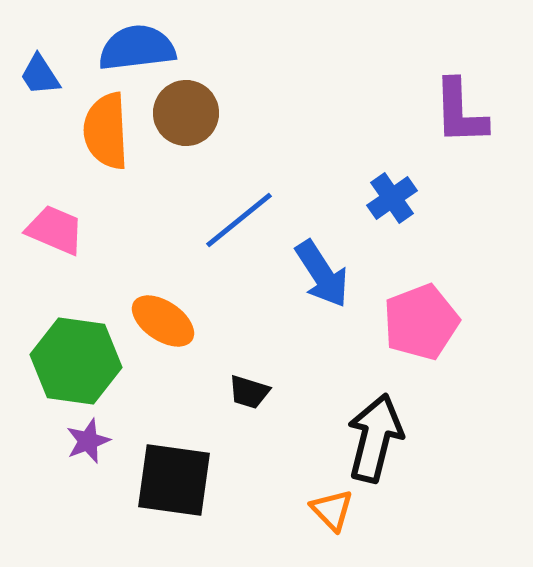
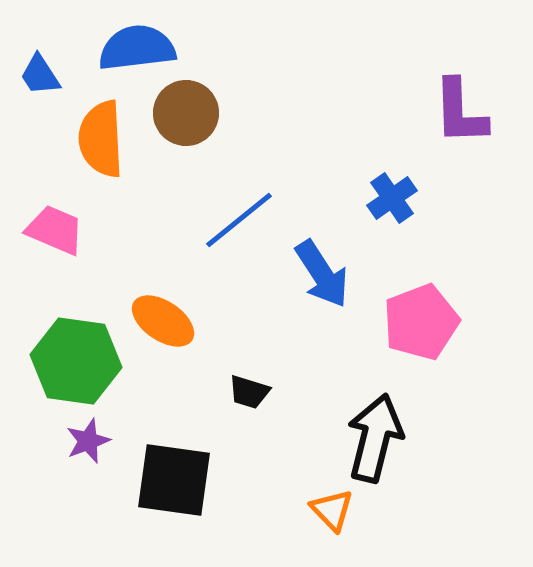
orange semicircle: moved 5 px left, 8 px down
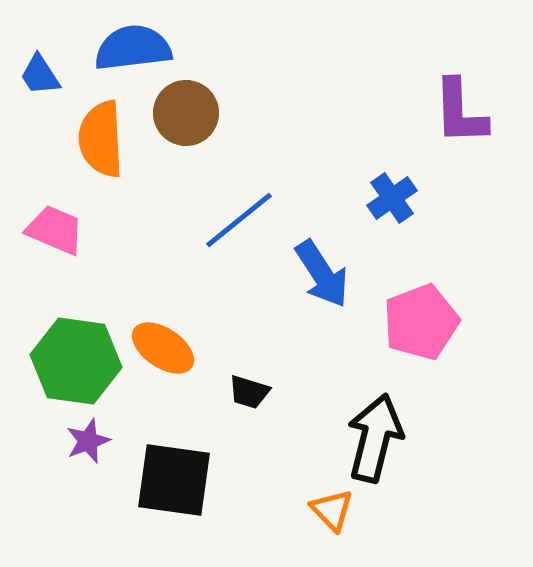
blue semicircle: moved 4 px left
orange ellipse: moved 27 px down
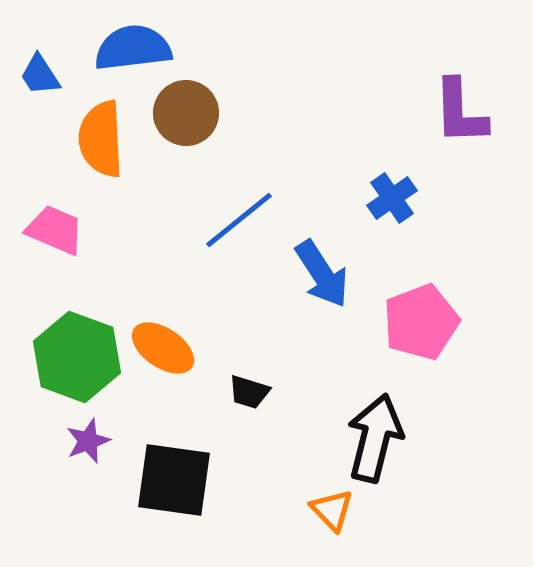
green hexagon: moved 1 px right, 4 px up; rotated 12 degrees clockwise
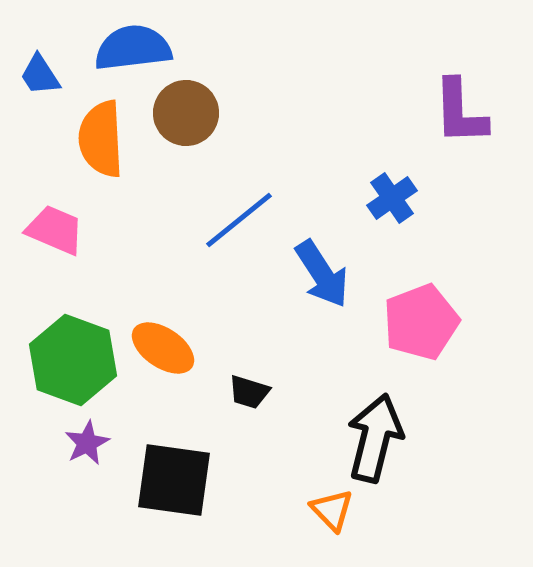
green hexagon: moved 4 px left, 3 px down
purple star: moved 1 px left, 2 px down; rotated 6 degrees counterclockwise
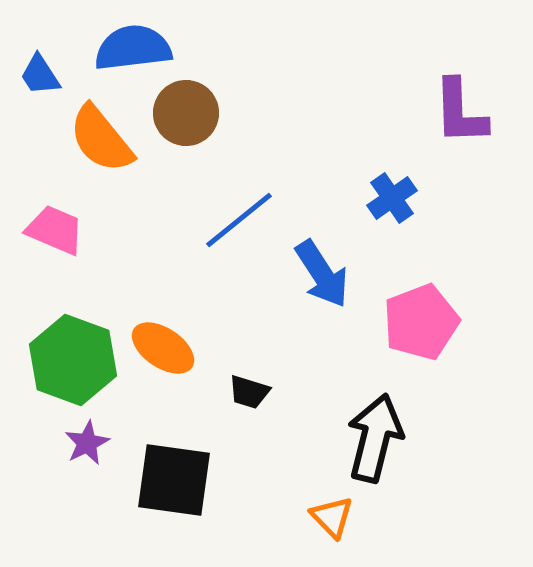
orange semicircle: rotated 36 degrees counterclockwise
orange triangle: moved 7 px down
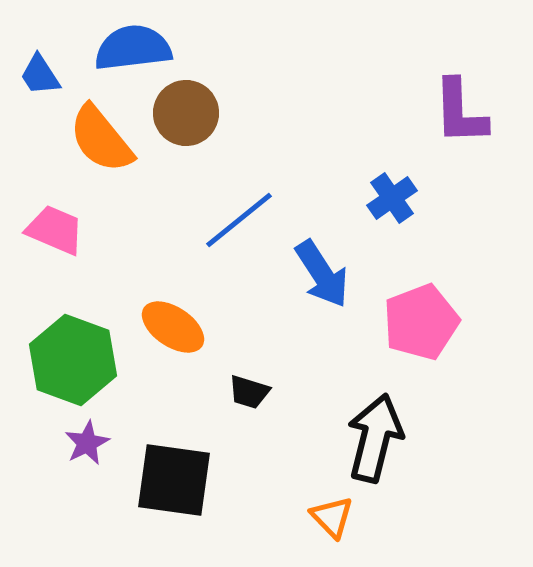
orange ellipse: moved 10 px right, 21 px up
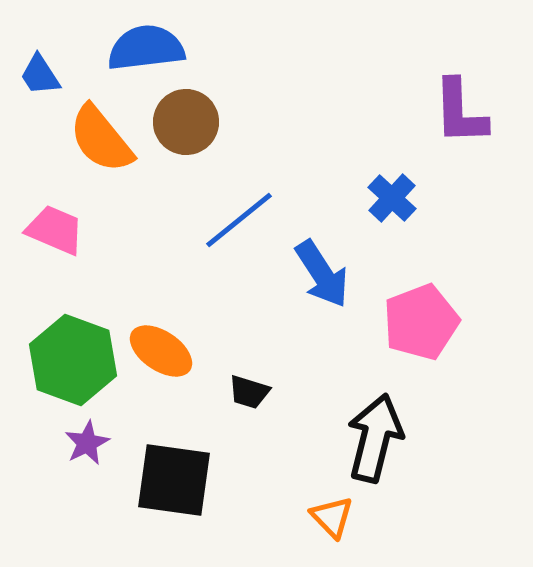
blue semicircle: moved 13 px right
brown circle: moved 9 px down
blue cross: rotated 12 degrees counterclockwise
orange ellipse: moved 12 px left, 24 px down
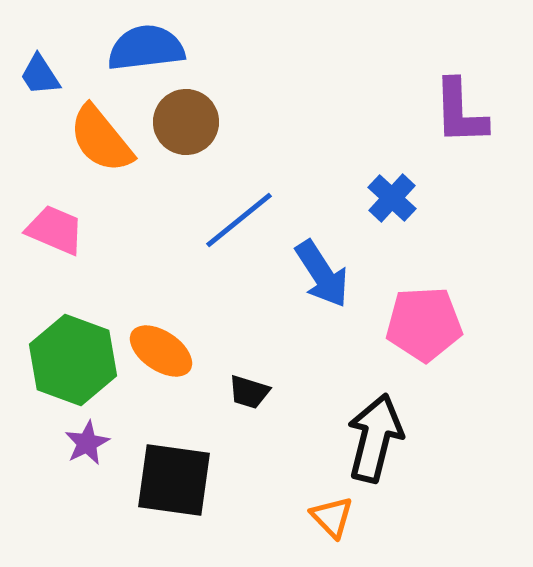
pink pentagon: moved 3 px right, 2 px down; rotated 18 degrees clockwise
